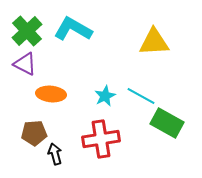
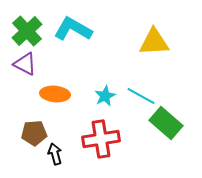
orange ellipse: moved 4 px right
green rectangle: moved 1 px left; rotated 12 degrees clockwise
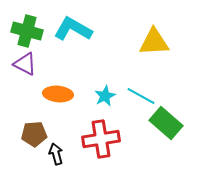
green cross: rotated 32 degrees counterclockwise
orange ellipse: moved 3 px right
brown pentagon: moved 1 px down
black arrow: moved 1 px right
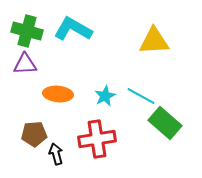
yellow triangle: moved 1 px up
purple triangle: rotated 30 degrees counterclockwise
green rectangle: moved 1 px left
red cross: moved 4 px left
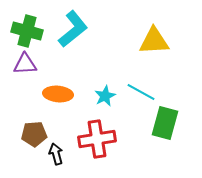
cyan L-shape: rotated 111 degrees clockwise
cyan line: moved 4 px up
green rectangle: rotated 64 degrees clockwise
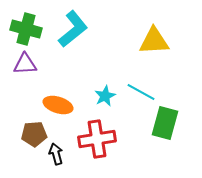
green cross: moved 1 px left, 2 px up
orange ellipse: moved 11 px down; rotated 12 degrees clockwise
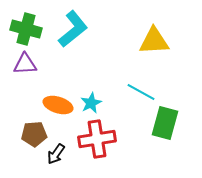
cyan star: moved 14 px left, 7 px down
black arrow: rotated 130 degrees counterclockwise
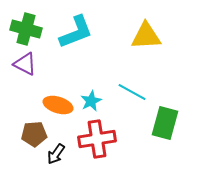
cyan L-shape: moved 3 px right, 3 px down; rotated 18 degrees clockwise
yellow triangle: moved 8 px left, 5 px up
purple triangle: rotated 30 degrees clockwise
cyan line: moved 9 px left
cyan star: moved 2 px up
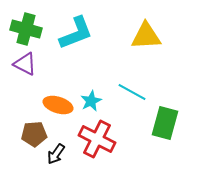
cyan L-shape: moved 1 px down
red cross: rotated 36 degrees clockwise
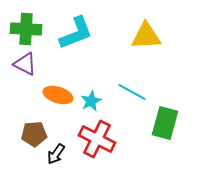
green cross: rotated 12 degrees counterclockwise
orange ellipse: moved 10 px up
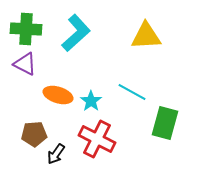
cyan L-shape: rotated 21 degrees counterclockwise
cyan star: rotated 10 degrees counterclockwise
